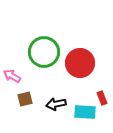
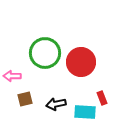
green circle: moved 1 px right, 1 px down
red circle: moved 1 px right, 1 px up
pink arrow: rotated 30 degrees counterclockwise
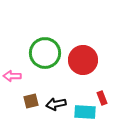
red circle: moved 2 px right, 2 px up
brown square: moved 6 px right, 2 px down
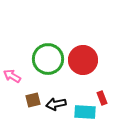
green circle: moved 3 px right, 6 px down
pink arrow: rotated 30 degrees clockwise
brown square: moved 2 px right, 1 px up
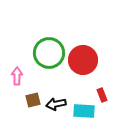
green circle: moved 1 px right, 6 px up
pink arrow: moved 5 px right; rotated 60 degrees clockwise
red rectangle: moved 3 px up
cyan rectangle: moved 1 px left, 1 px up
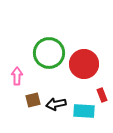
red circle: moved 1 px right, 4 px down
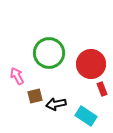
red circle: moved 7 px right
pink arrow: rotated 30 degrees counterclockwise
red rectangle: moved 6 px up
brown square: moved 2 px right, 4 px up
cyan rectangle: moved 2 px right, 5 px down; rotated 30 degrees clockwise
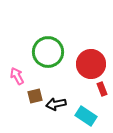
green circle: moved 1 px left, 1 px up
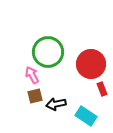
pink arrow: moved 15 px right, 1 px up
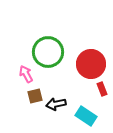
pink arrow: moved 6 px left, 1 px up
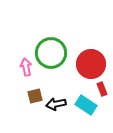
green circle: moved 3 px right, 1 px down
pink arrow: moved 7 px up; rotated 18 degrees clockwise
cyan rectangle: moved 11 px up
